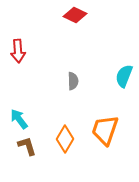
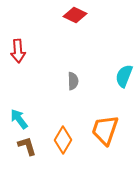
orange diamond: moved 2 px left, 1 px down
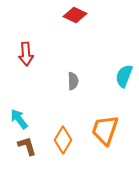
red arrow: moved 8 px right, 3 px down
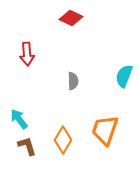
red diamond: moved 4 px left, 3 px down
red arrow: moved 1 px right
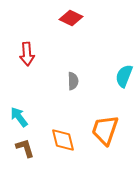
cyan arrow: moved 2 px up
orange diamond: rotated 44 degrees counterclockwise
brown L-shape: moved 2 px left, 2 px down
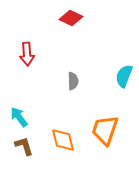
brown L-shape: moved 1 px left, 2 px up
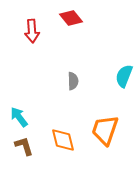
red diamond: rotated 25 degrees clockwise
red arrow: moved 5 px right, 23 px up
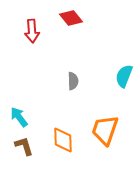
orange diamond: rotated 12 degrees clockwise
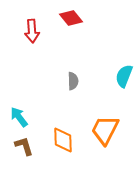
orange trapezoid: rotated 8 degrees clockwise
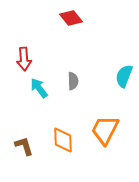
red arrow: moved 8 px left, 28 px down
cyan arrow: moved 20 px right, 29 px up
